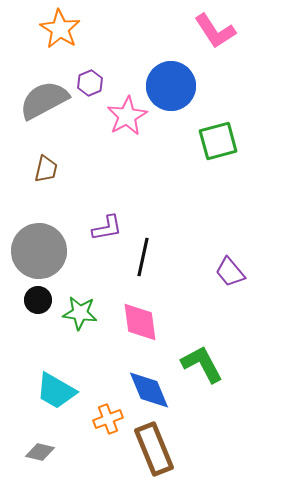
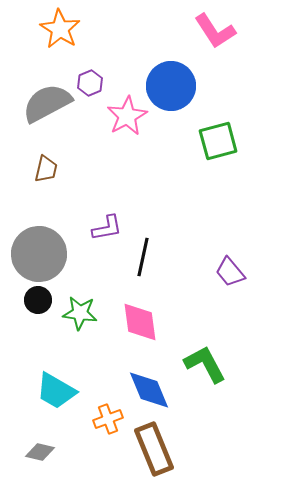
gray semicircle: moved 3 px right, 3 px down
gray circle: moved 3 px down
green L-shape: moved 3 px right
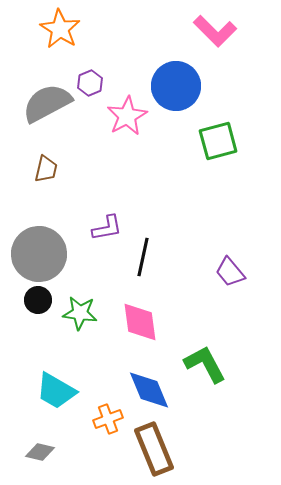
pink L-shape: rotated 12 degrees counterclockwise
blue circle: moved 5 px right
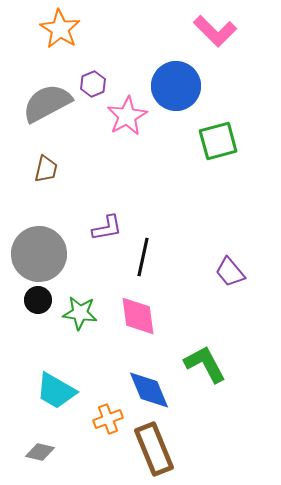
purple hexagon: moved 3 px right, 1 px down
pink diamond: moved 2 px left, 6 px up
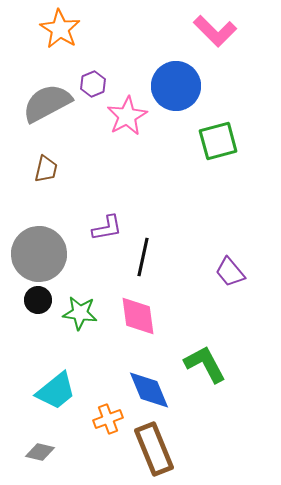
cyan trapezoid: rotated 69 degrees counterclockwise
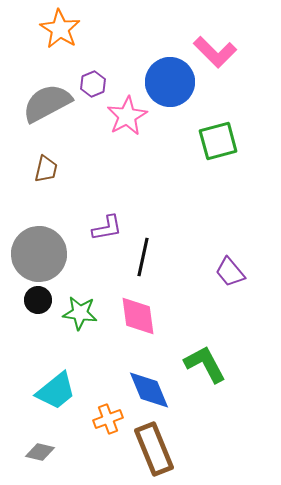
pink L-shape: moved 21 px down
blue circle: moved 6 px left, 4 px up
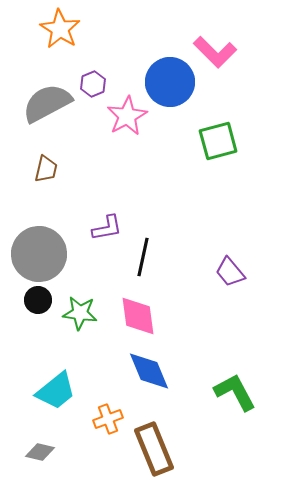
green L-shape: moved 30 px right, 28 px down
blue diamond: moved 19 px up
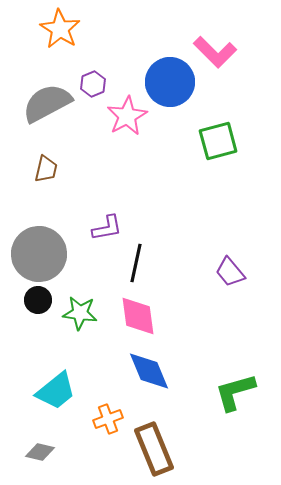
black line: moved 7 px left, 6 px down
green L-shape: rotated 78 degrees counterclockwise
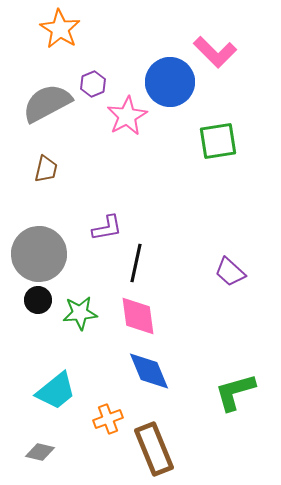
green square: rotated 6 degrees clockwise
purple trapezoid: rotated 8 degrees counterclockwise
green star: rotated 12 degrees counterclockwise
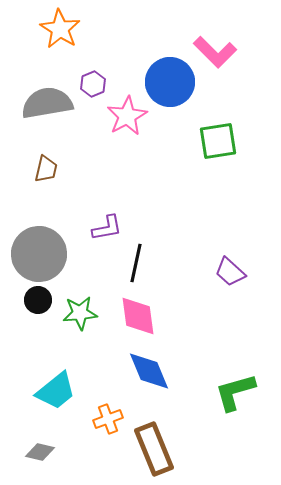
gray semicircle: rotated 18 degrees clockwise
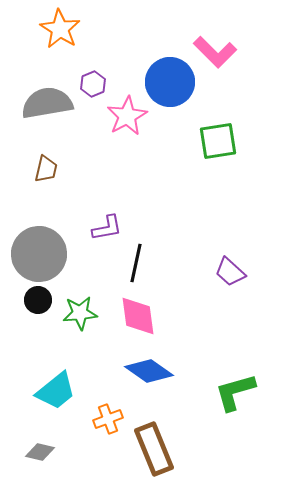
blue diamond: rotated 33 degrees counterclockwise
